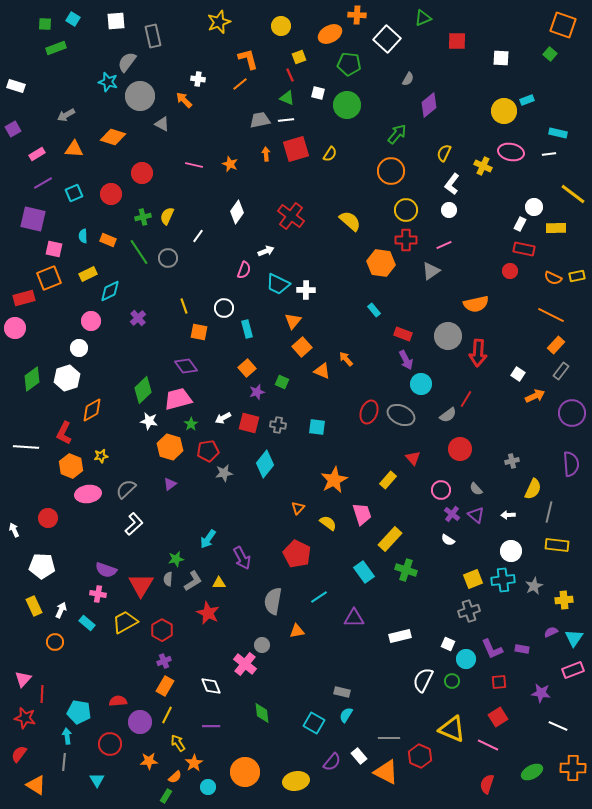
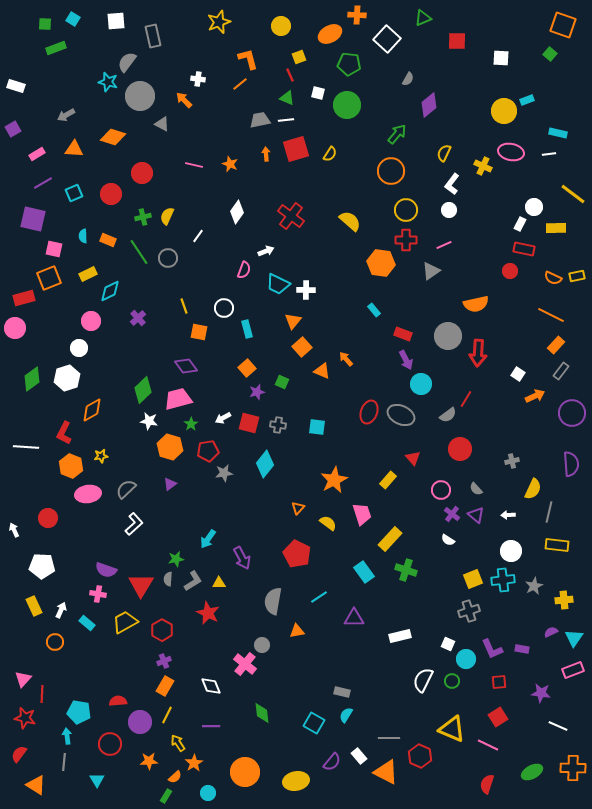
cyan circle at (208, 787): moved 6 px down
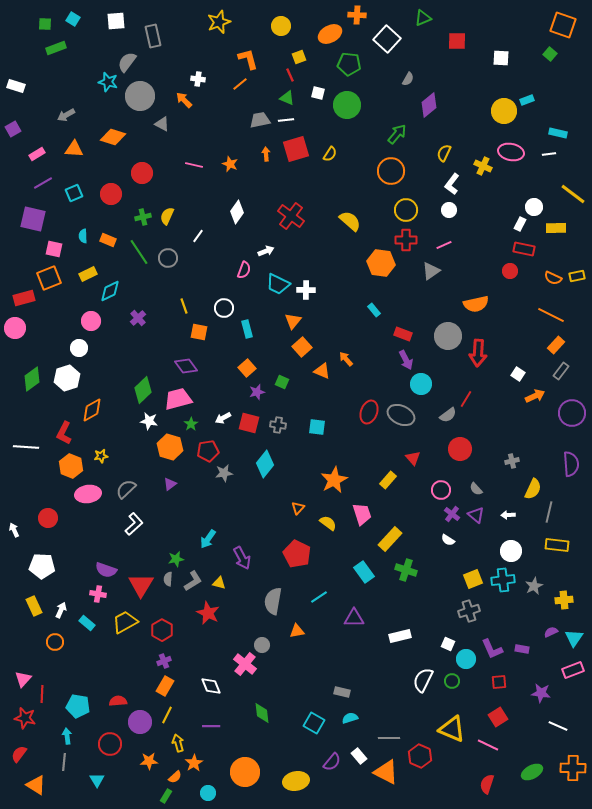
yellow triangle at (219, 583): rotated 16 degrees clockwise
cyan pentagon at (79, 712): moved 1 px left, 6 px up
cyan semicircle at (346, 715): moved 4 px right, 3 px down; rotated 42 degrees clockwise
yellow arrow at (178, 743): rotated 18 degrees clockwise
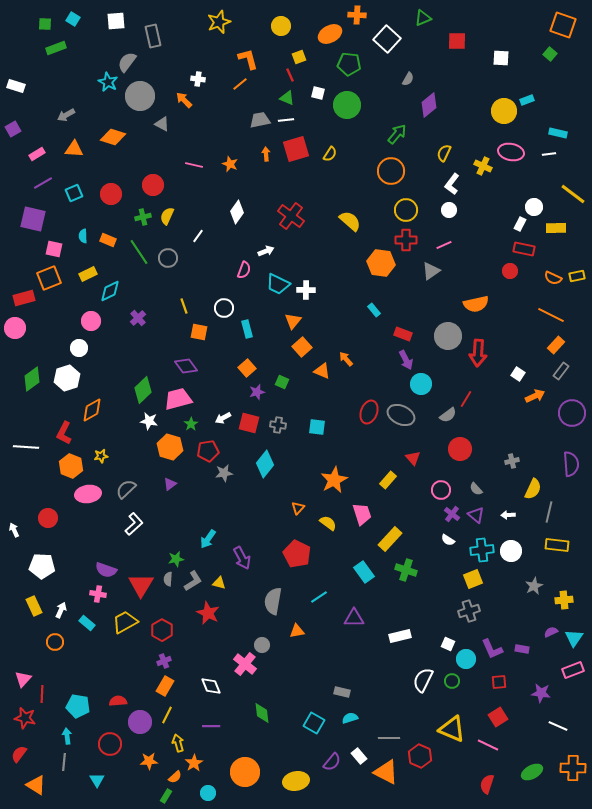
cyan star at (108, 82): rotated 12 degrees clockwise
red circle at (142, 173): moved 11 px right, 12 px down
cyan cross at (503, 580): moved 21 px left, 30 px up
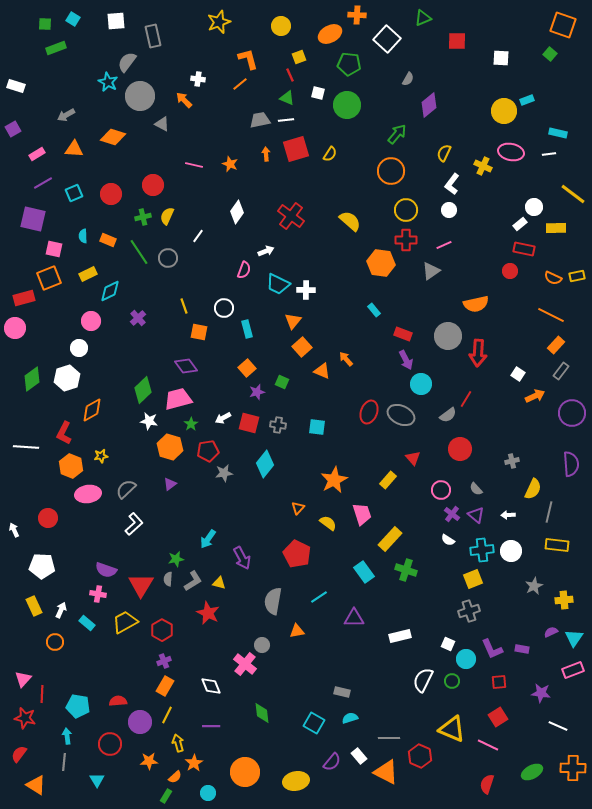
white rectangle at (520, 224): rotated 24 degrees clockwise
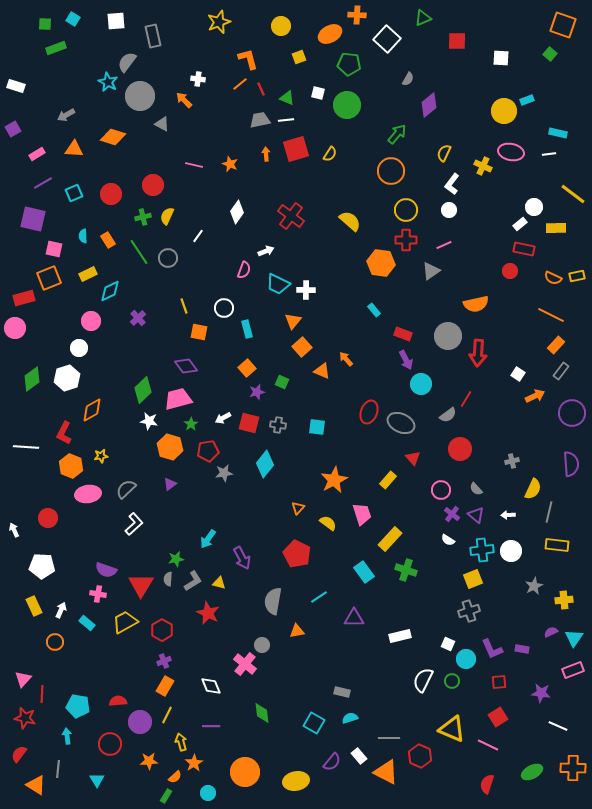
red line at (290, 75): moved 29 px left, 14 px down
orange rectangle at (108, 240): rotated 35 degrees clockwise
gray ellipse at (401, 415): moved 8 px down
yellow arrow at (178, 743): moved 3 px right, 1 px up
gray line at (64, 762): moved 6 px left, 7 px down
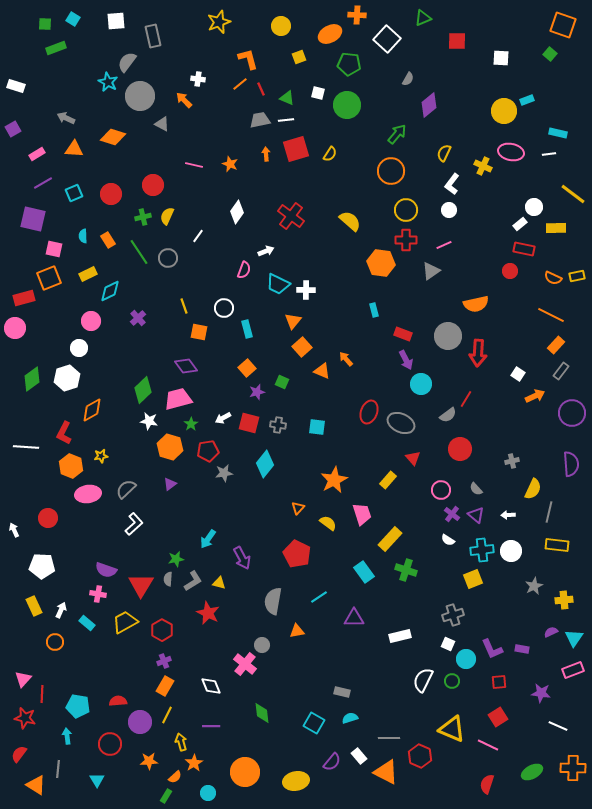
gray arrow at (66, 115): moved 3 px down; rotated 54 degrees clockwise
cyan rectangle at (374, 310): rotated 24 degrees clockwise
gray cross at (469, 611): moved 16 px left, 4 px down
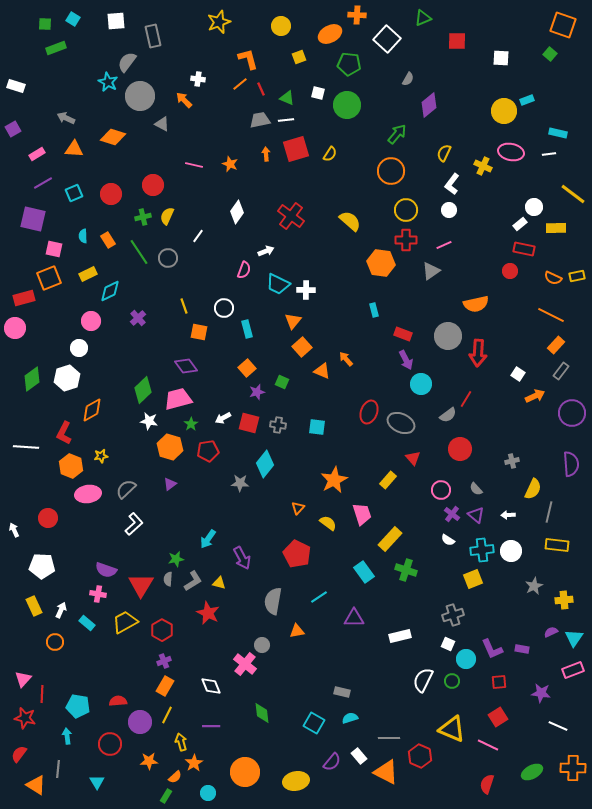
gray star at (224, 473): moved 16 px right, 10 px down; rotated 12 degrees clockwise
cyan triangle at (97, 780): moved 2 px down
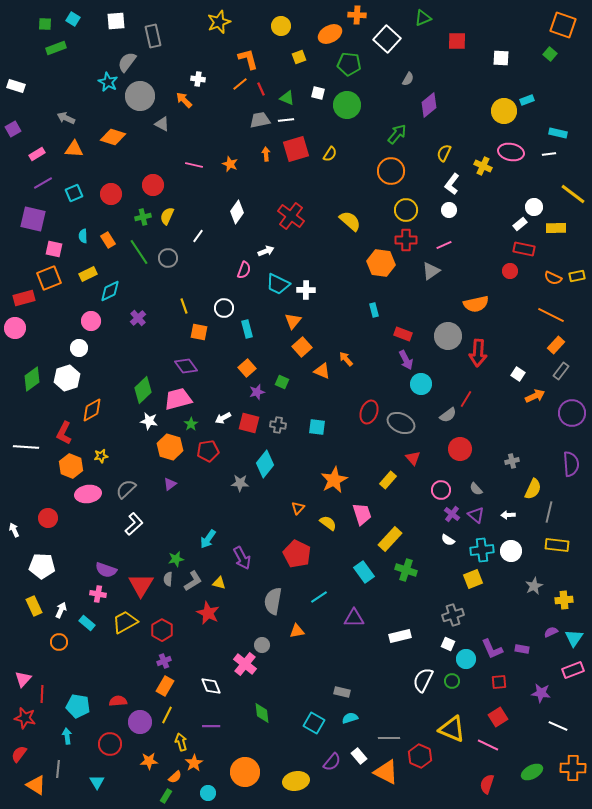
orange circle at (55, 642): moved 4 px right
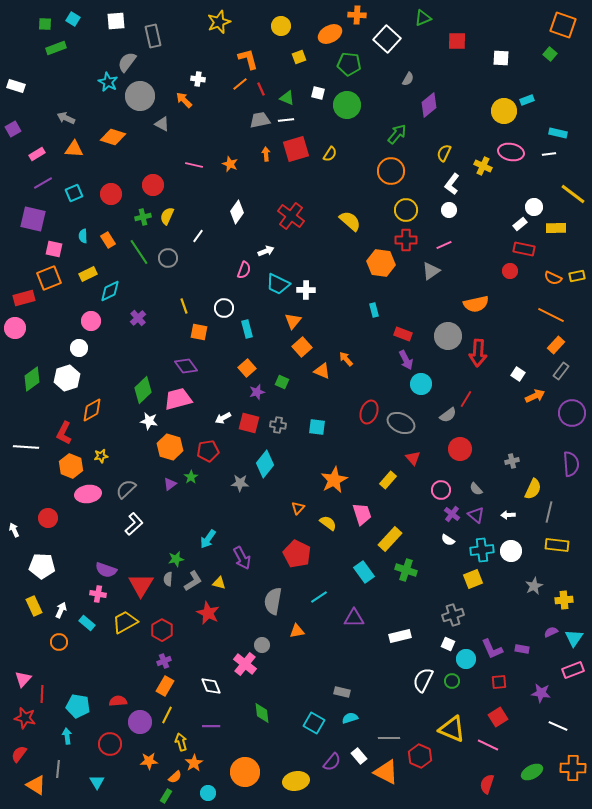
green star at (191, 424): moved 53 px down
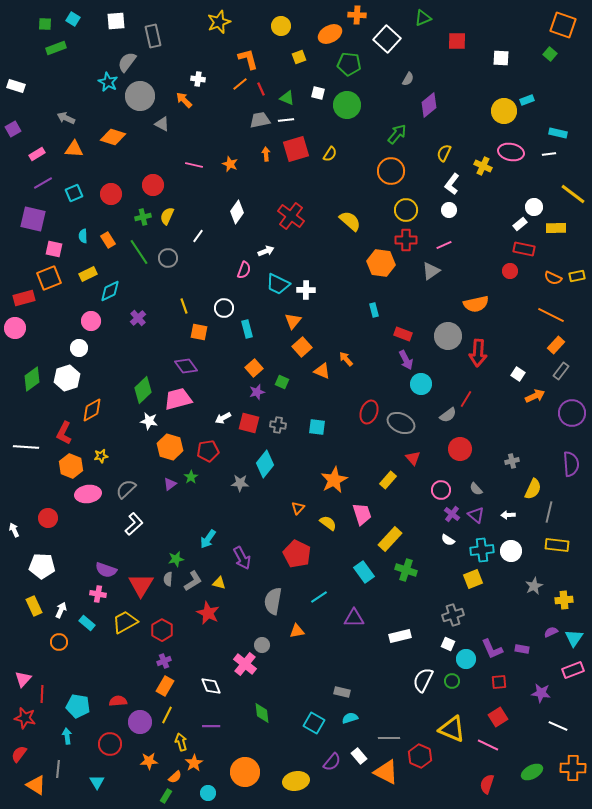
orange square at (247, 368): moved 7 px right
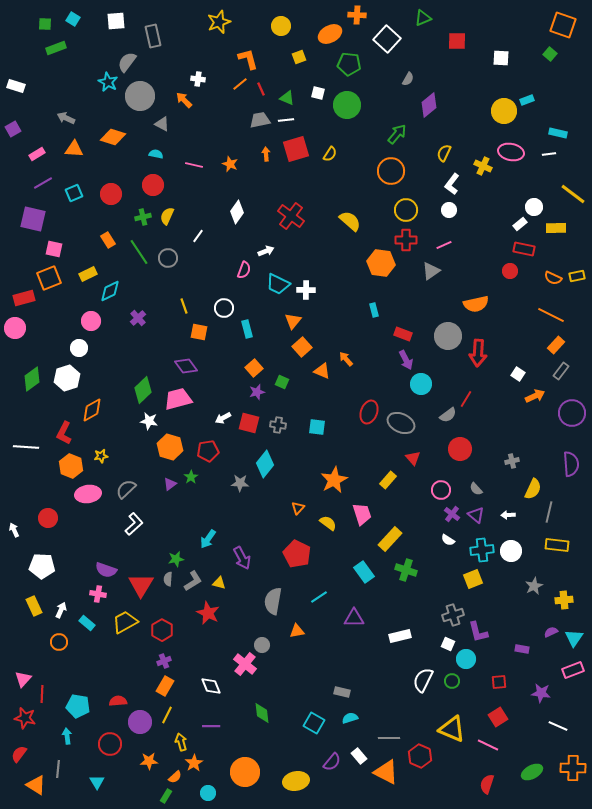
cyan semicircle at (83, 236): moved 73 px right, 82 px up; rotated 104 degrees clockwise
purple L-shape at (492, 649): moved 14 px left, 17 px up; rotated 10 degrees clockwise
